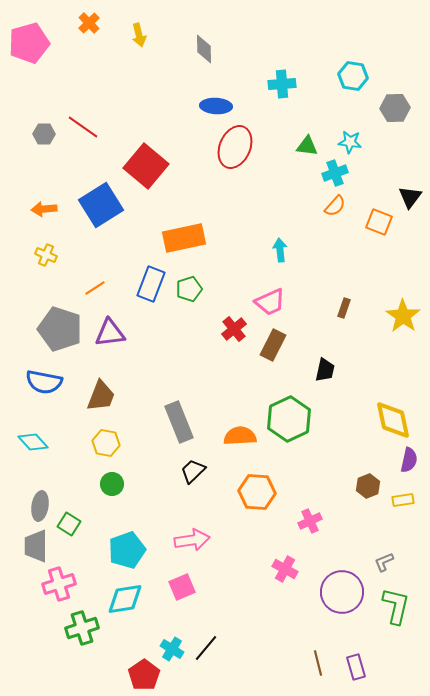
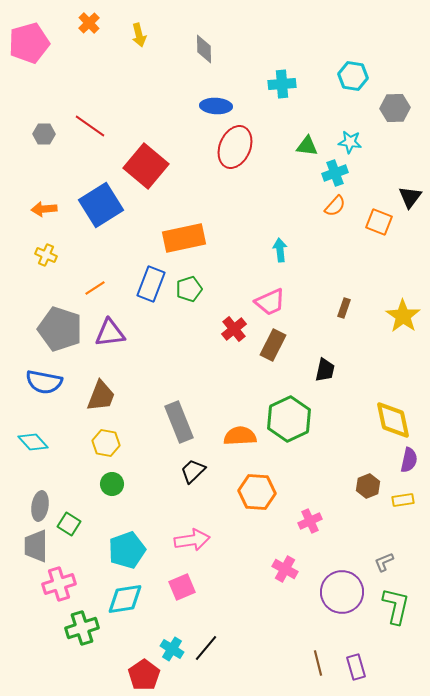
red line at (83, 127): moved 7 px right, 1 px up
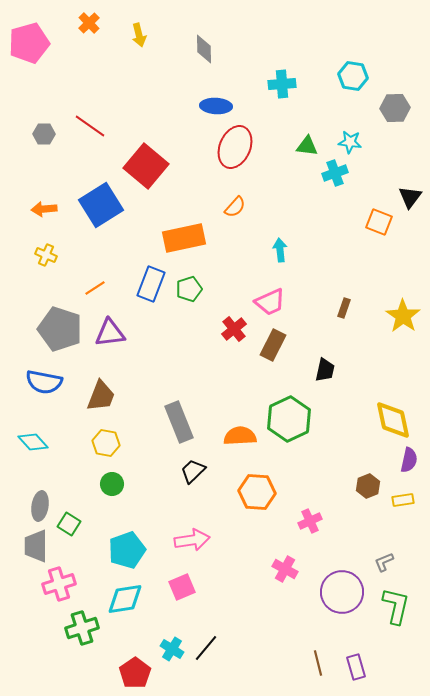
orange semicircle at (335, 206): moved 100 px left, 1 px down
red pentagon at (144, 675): moved 9 px left, 2 px up
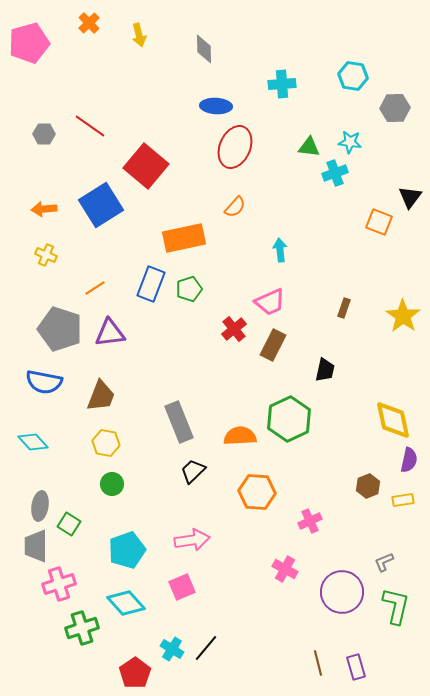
green triangle at (307, 146): moved 2 px right, 1 px down
cyan diamond at (125, 599): moved 1 px right, 4 px down; rotated 57 degrees clockwise
